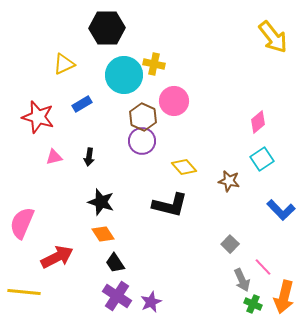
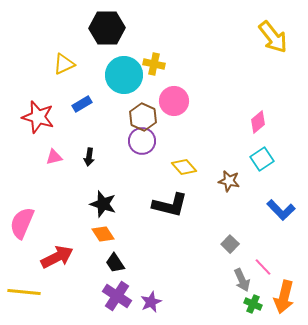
black star: moved 2 px right, 2 px down
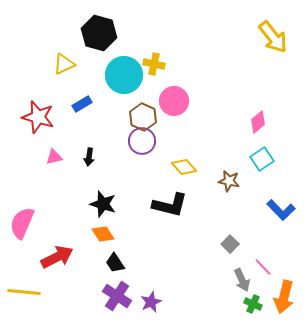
black hexagon: moved 8 px left, 5 px down; rotated 16 degrees clockwise
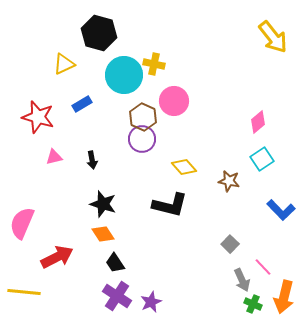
purple circle: moved 2 px up
black arrow: moved 3 px right, 3 px down; rotated 18 degrees counterclockwise
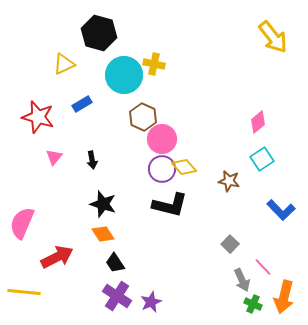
pink circle: moved 12 px left, 38 px down
purple circle: moved 20 px right, 30 px down
pink triangle: rotated 36 degrees counterclockwise
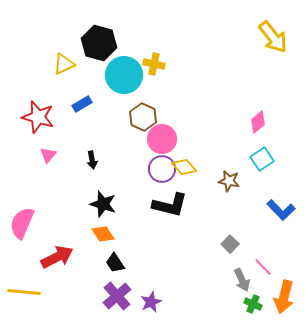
black hexagon: moved 10 px down
pink triangle: moved 6 px left, 2 px up
purple cross: rotated 16 degrees clockwise
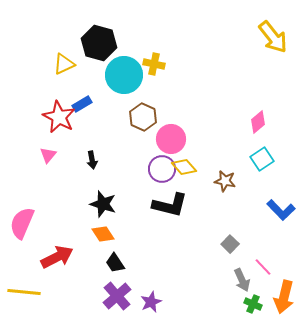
red star: moved 21 px right; rotated 12 degrees clockwise
pink circle: moved 9 px right
brown star: moved 4 px left
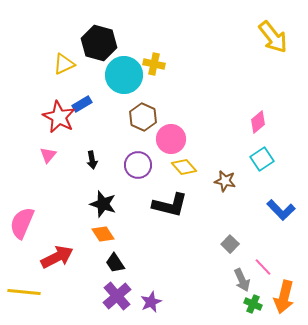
purple circle: moved 24 px left, 4 px up
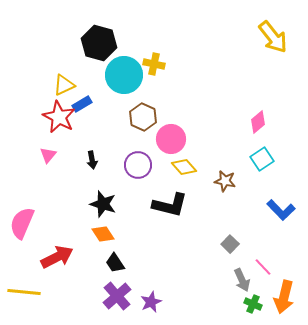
yellow triangle: moved 21 px down
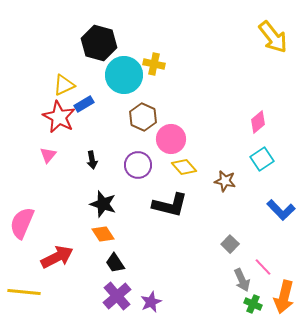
blue rectangle: moved 2 px right
